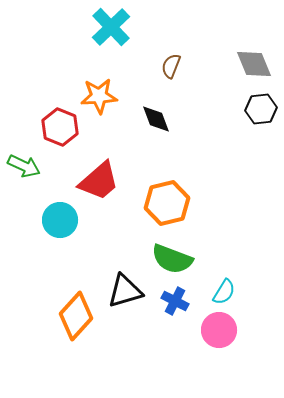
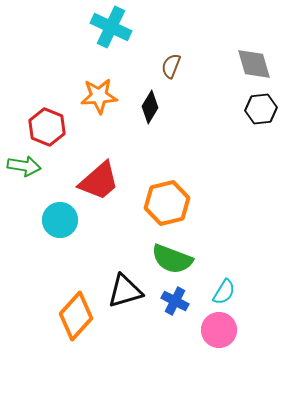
cyan cross: rotated 21 degrees counterclockwise
gray diamond: rotated 6 degrees clockwise
black diamond: moved 6 px left, 12 px up; rotated 52 degrees clockwise
red hexagon: moved 13 px left
green arrow: rotated 16 degrees counterclockwise
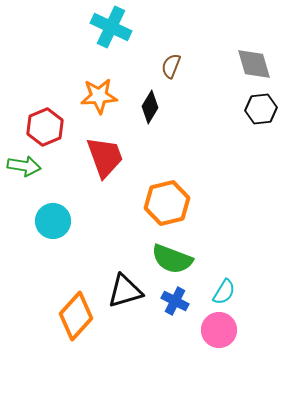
red hexagon: moved 2 px left; rotated 15 degrees clockwise
red trapezoid: moved 6 px right, 24 px up; rotated 69 degrees counterclockwise
cyan circle: moved 7 px left, 1 px down
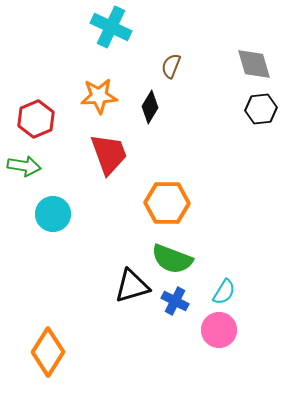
red hexagon: moved 9 px left, 8 px up
red trapezoid: moved 4 px right, 3 px up
orange hexagon: rotated 15 degrees clockwise
cyan circle: moved 7 px up
black triangle: moved 7 px right, 5 px up
orange diamond: moved 28 px left, 36 px down; rotated 9 degrees counterclockwise
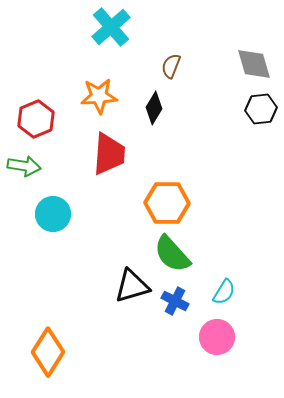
cyan cross: rotated 24 degrees clockwise
black diamond: moved 4 px right, 1 px down
red trapezoid: rotated 24 degrees clockwise
green semicircle: moved 5 px up; rotated 27 degrees clockwise
pink circle: moved 2 px left, 7 px down
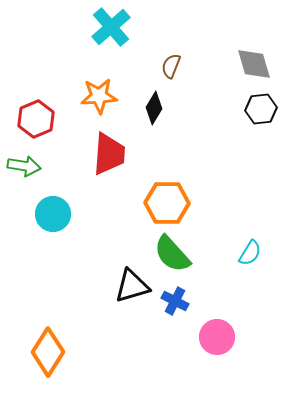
cyan semicircle: moved 26 px right, 39 px up
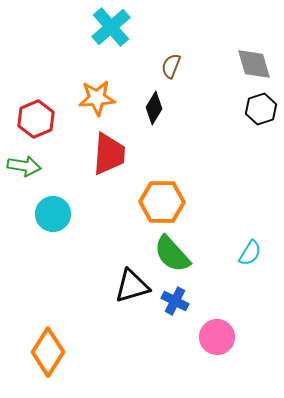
orange star: moved 2 px left, 2 px down
black hexagon: rotated 12 degrees counterclockwise
orange hexagon: moved 5 px left, 1 px up
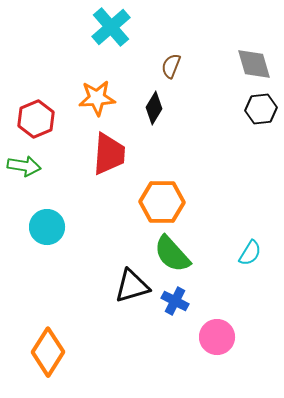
black hexagon: rotated 12 degrees clockwise
cyan circle: moved 6 px left, 13 px down
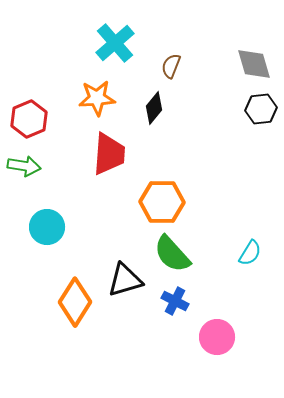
cyan cross: moved 4 px right, 16 px down
black diamond: rotated 8 degrees clockwise
red hexagon: moved 7 px left
black triangle: moved 7 px left, 6 px up
orange diamond: moved 27 px right, 50 px up
